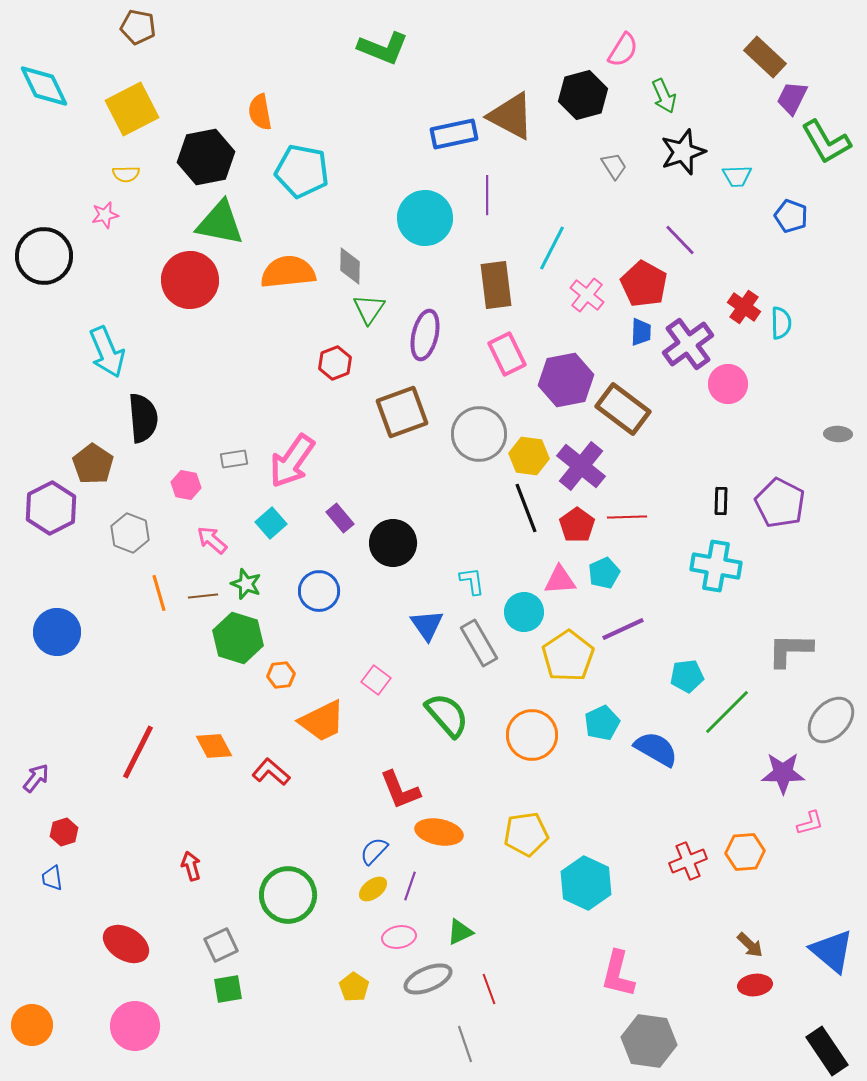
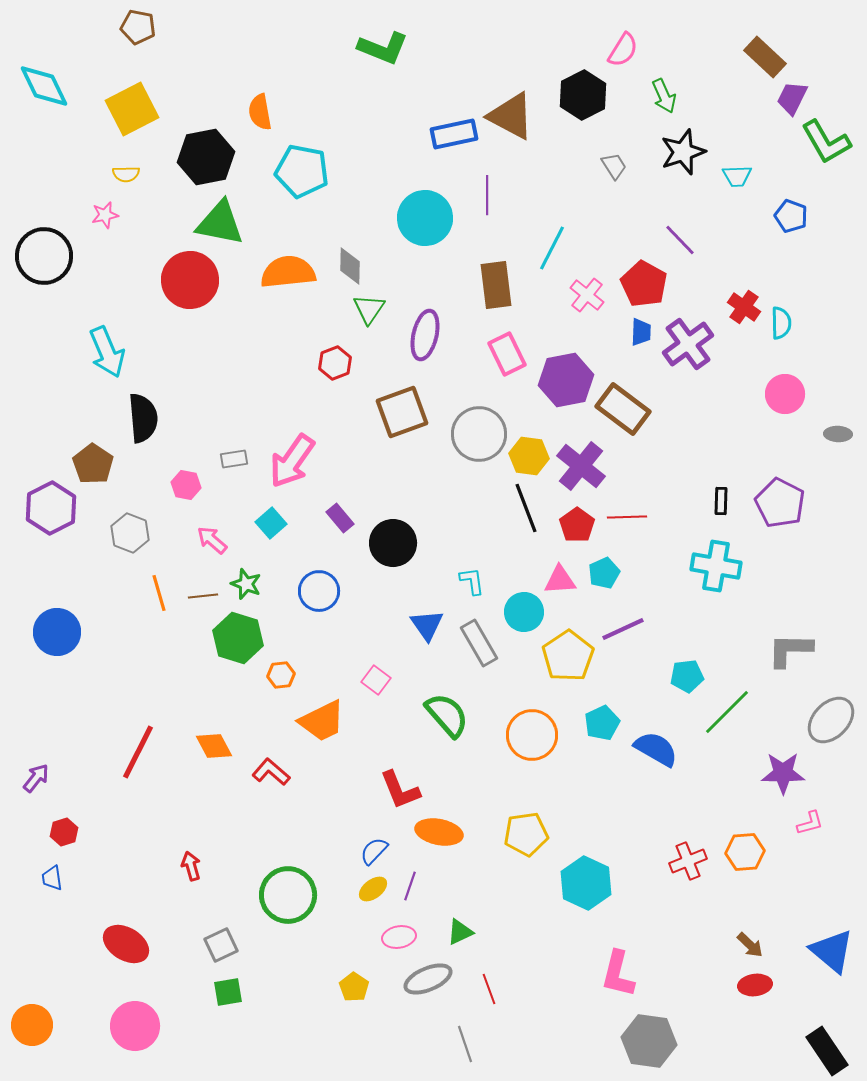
black hexagon at (583, 95): rotated 12 degrees counterclockwise
pink circle at (728, 384): moved 57 px right, 10 px down
green square at (228, 989): moved 3 px down
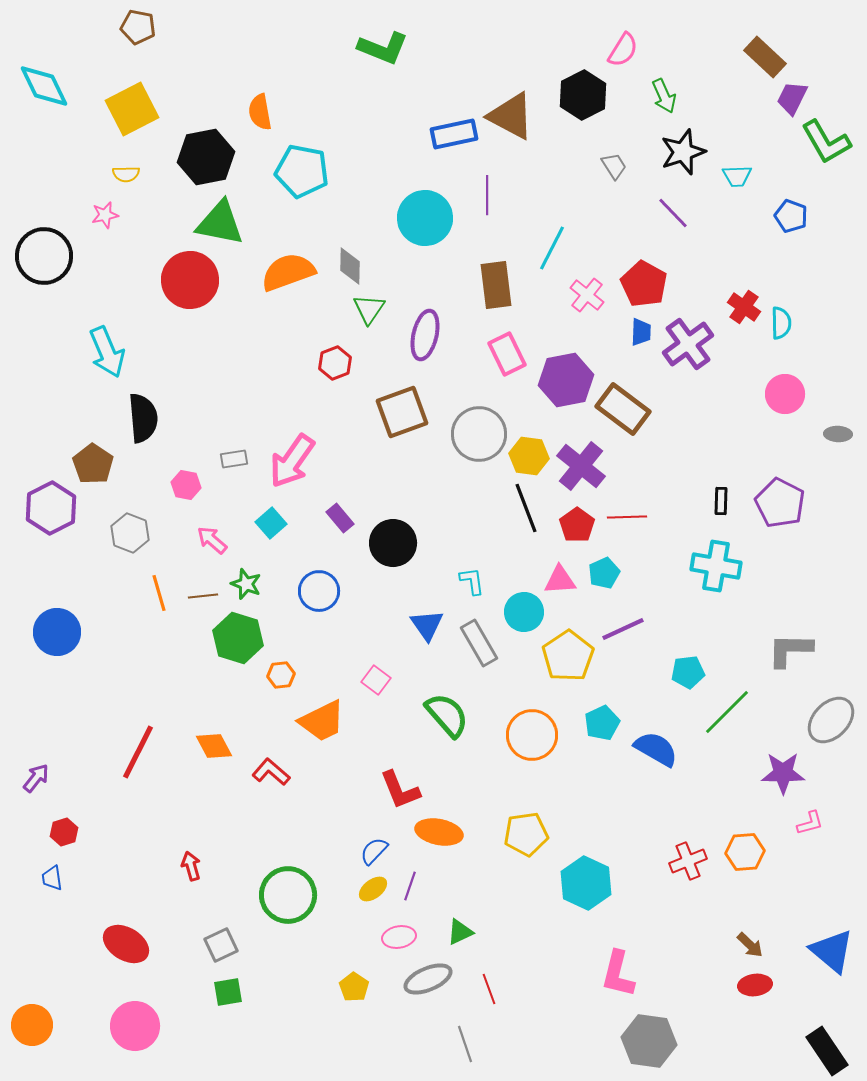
purple line at (680, 240): moved 7 px left, 27 px up
orange semicircle at (288, 272): rotated 14 degrees counterclockwise
cyan pentagon at (687, 676): moved 1 px right, 4 px up
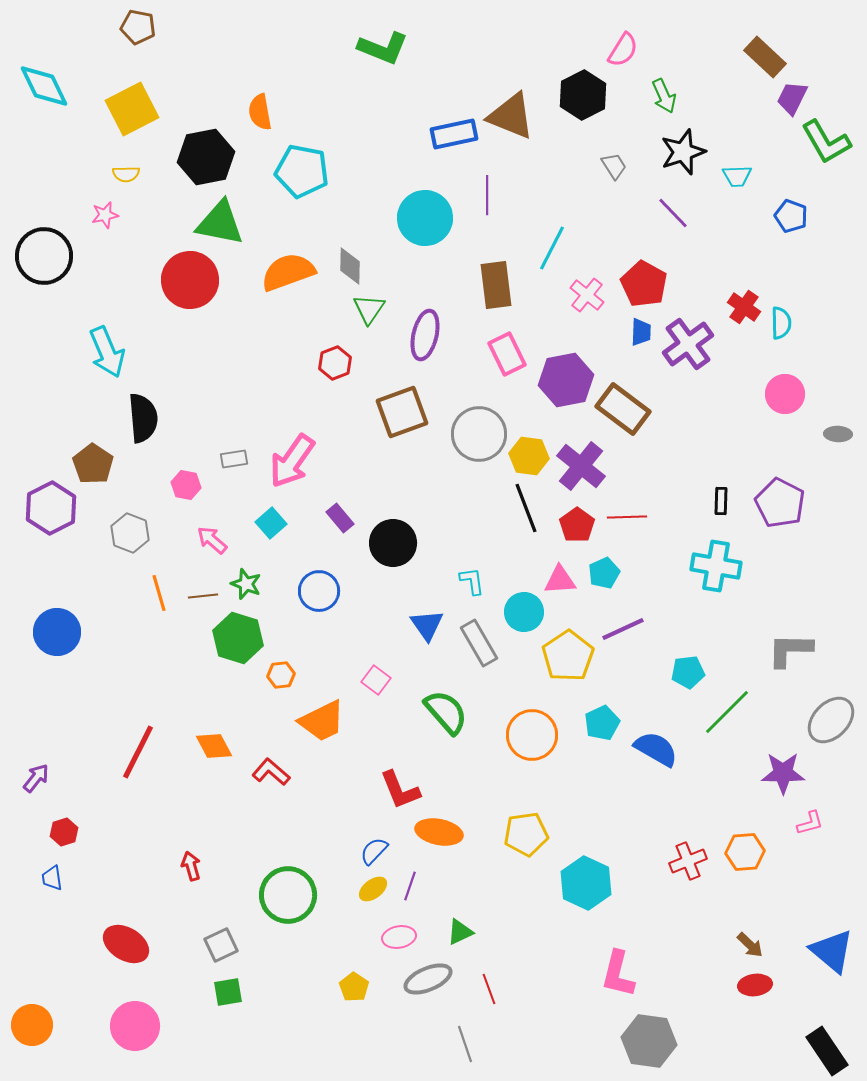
brown triangle at (511, 116): rotated 6 degrees counterclockwise
green semicircle at (447, 715): moved 1 px left, 3 px up
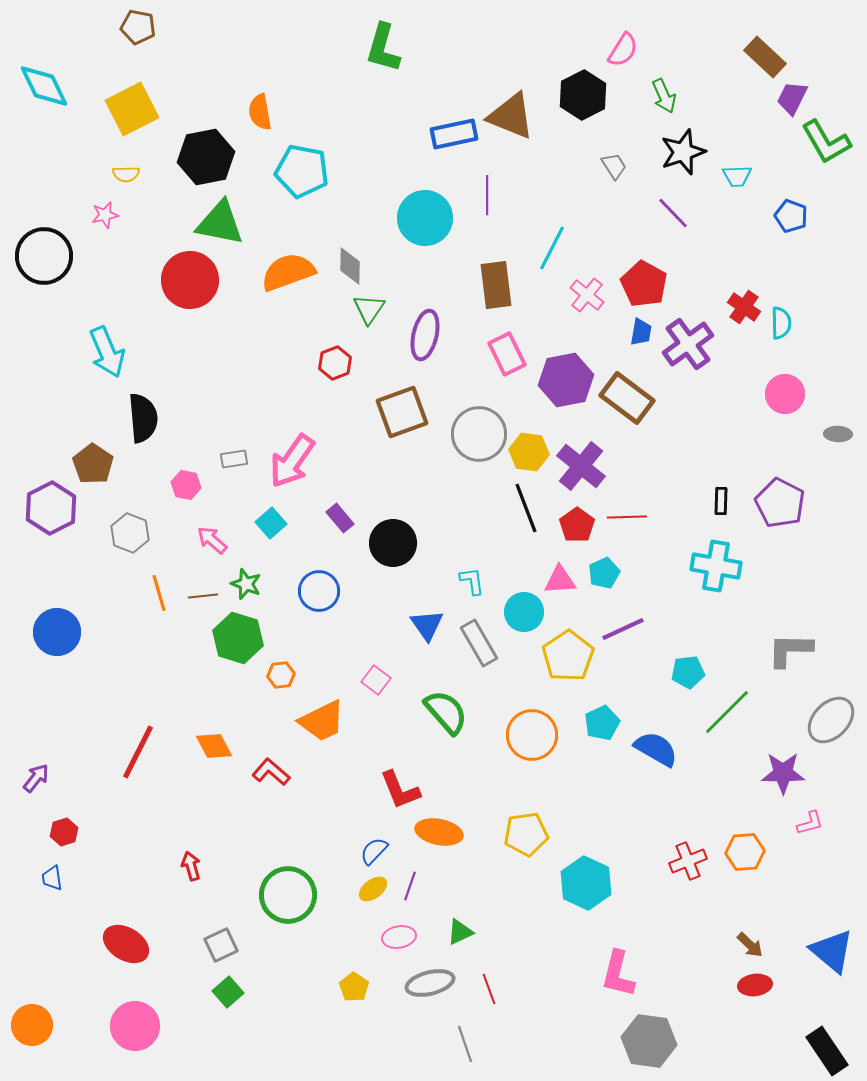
green L-shape at (383, 48): rotated 84 degrees clockwise
blue trapezoid at (641, 332): rotated 8 degrees clockwise
brown rectangle at (623, 409): moved 4 px right, 11 px up
yellow hexagon at (529, 456): moved 4 px up
gray ellipse at (428, 979): moved 2 px right, 4 px down; rotated 9 degrees clockwise
green square at (228, 992): rotated 32 degrees counterclockwise
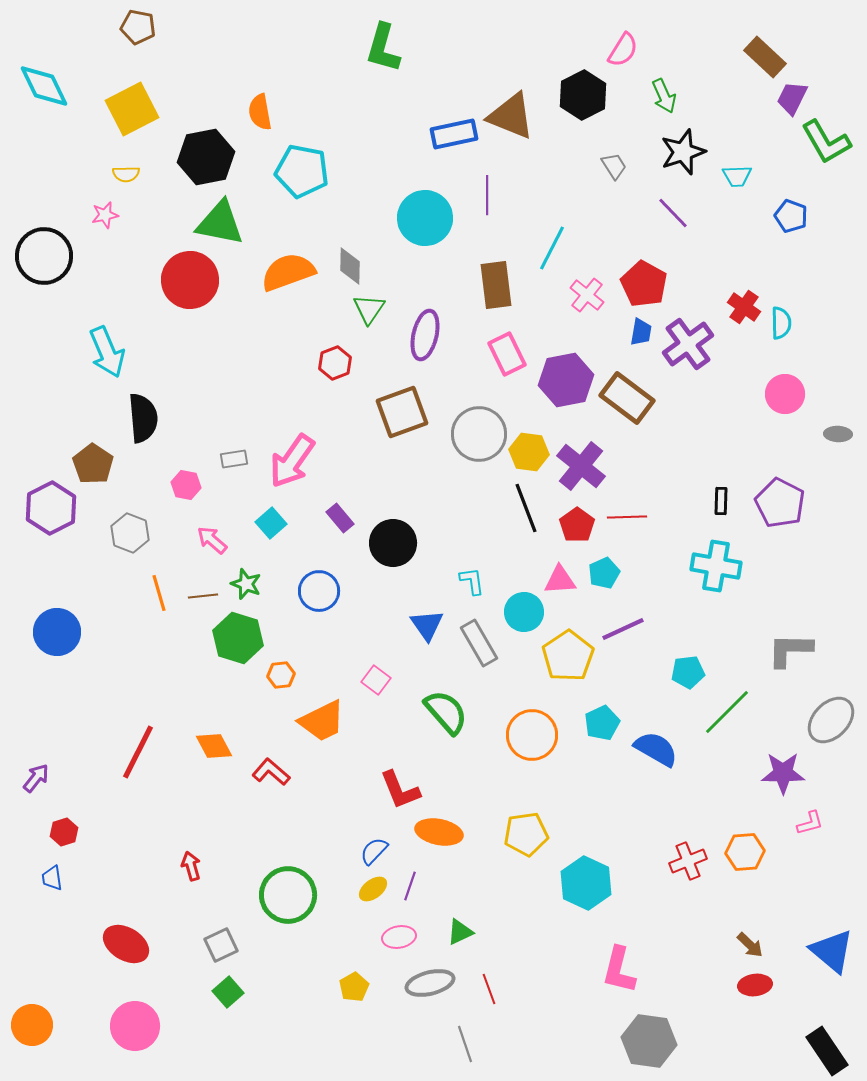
pink L-shape at (618, 974): moved 1 px right, 4 px up
yellow pentagon at (354, 987): rotated 8 degrees clockwise
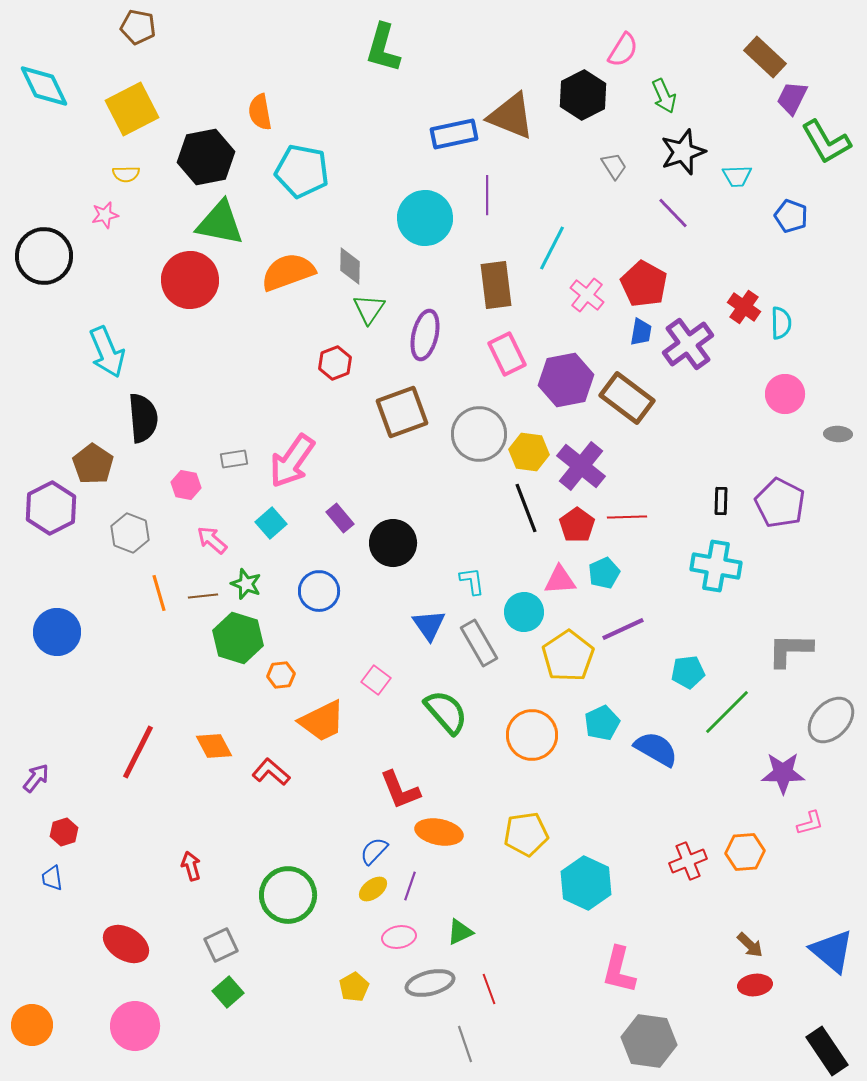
blue triangle at (427, 625): moved 2 px right
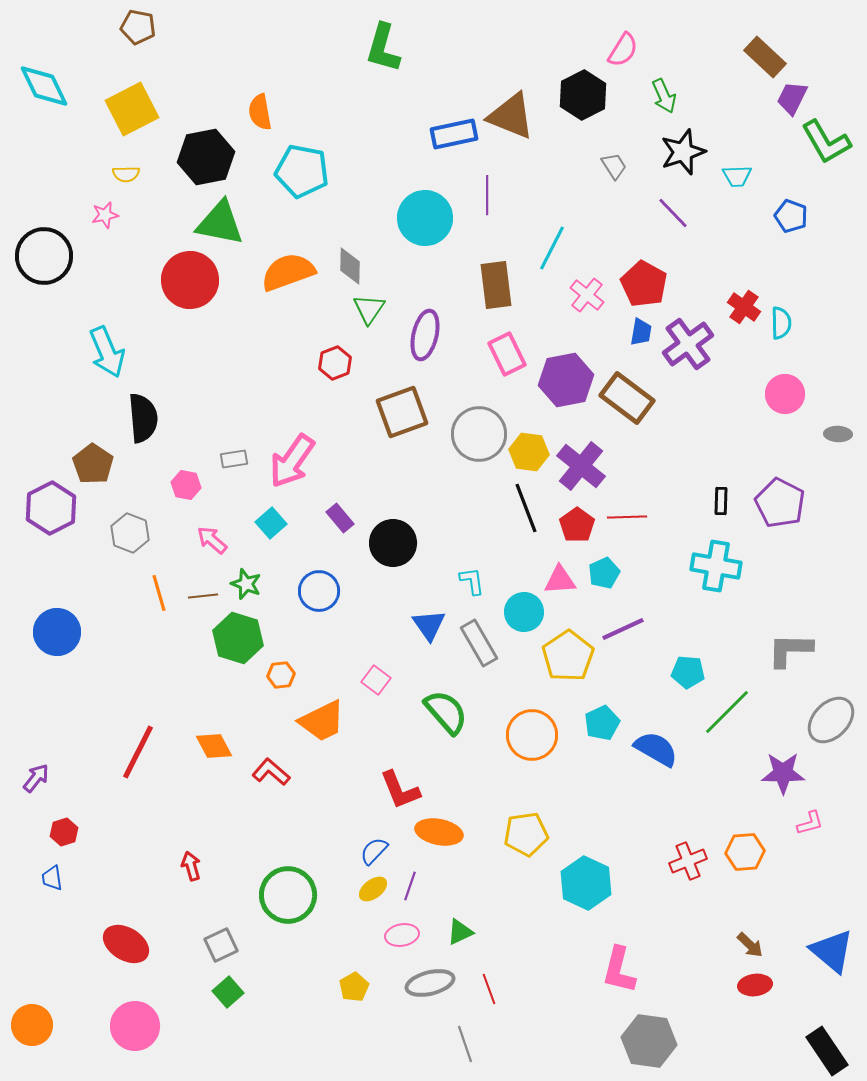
cyan pentagon at (688, 672): rotated 12 degrees clockwise
pink ellipse at (399, 937): moved 3 px right, 2 px up
